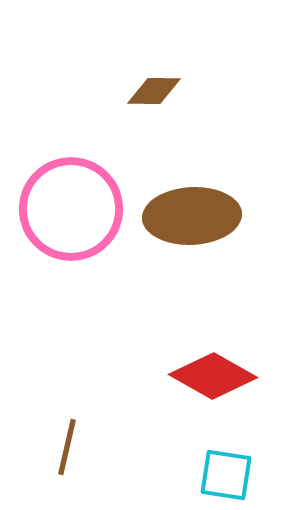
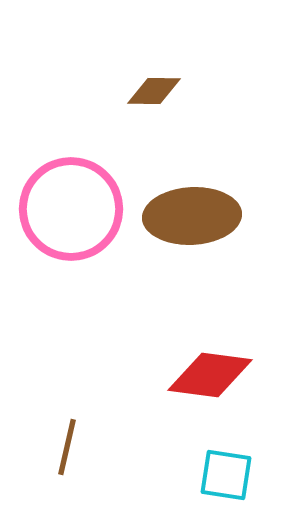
red diamond: moved 3 px left, 1 px up; rotated 22 degrees counterclockwise
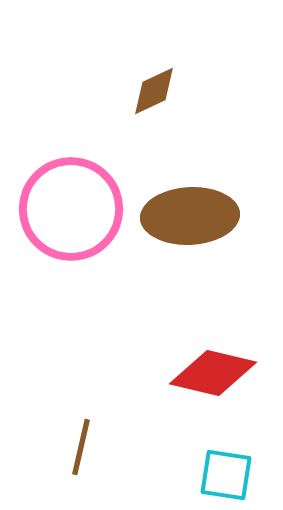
brown diamond: rotated 26 degrees counterclockwise
brown ellipse: moved 2 px left
red diamond: moved 3 px right, 2 px up; rotated 6 degrees clockwise
brown line: moved 14 px right
